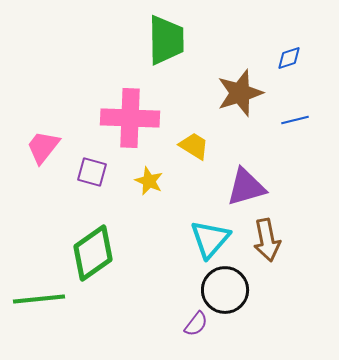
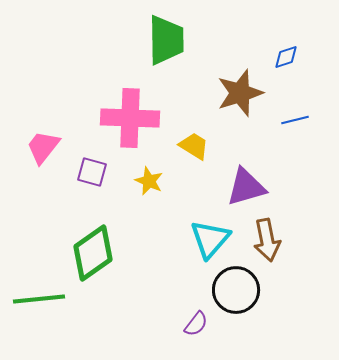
blue diamond: moved 3 px left, 1 px up
black circle: moved 11 px right
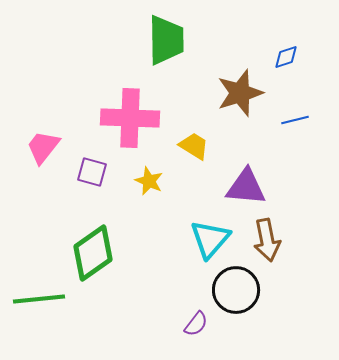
purple triangle: rotated 21 degrees clockwise
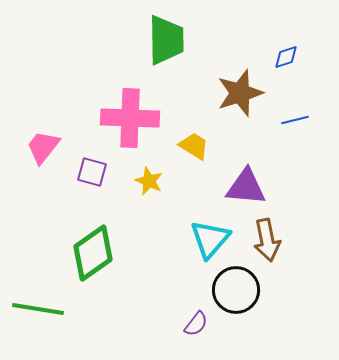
green line: moved 1 px left, 10 px down; rotated 15 degrees clockwise
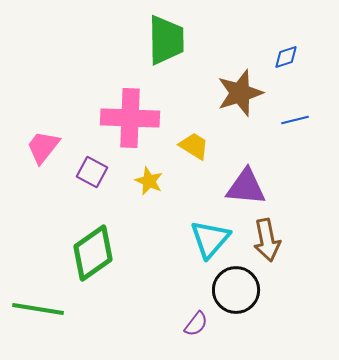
purple square: rotated 12 degrees clockwise
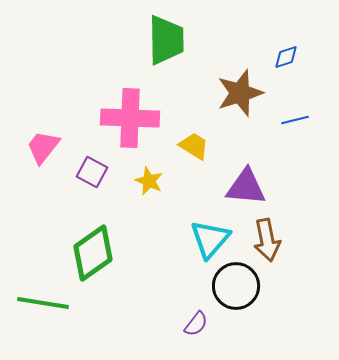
black circle: moved 4 px up
green line: moved 5 px right, 6 px up
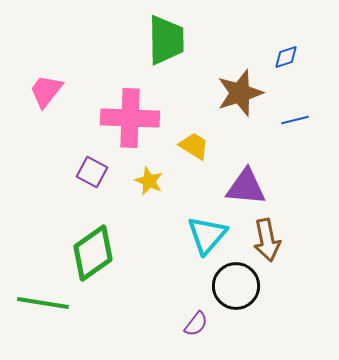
pink trapezoid: moved 3 px right, 56 px up
cyan triangle: moved 3 px left, 4 px up
